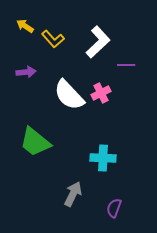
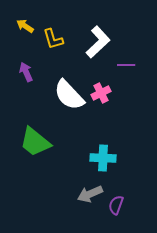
yellow L-shape: rotated 25 degrees clockwise
purple arrow: rotated 108 degrees counterclockwise
gray arrow: moved 17 px right; rotated 140 degrees counterclockwise
purple semicircle: moved 2 px right, 3 px up
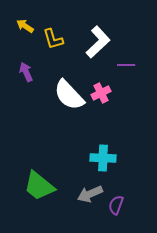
green trapezoid: moved 4 px right, 44 px down
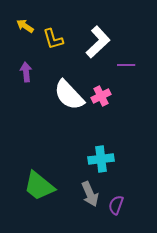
purple arrow: rotated 18 degrees clockwise
pink cross: moved 3 px down
cyan cross: moved 2 px left, 1 px down; rotated 10 degrees counterclockwise
gray arrow: rotated 90 degrees counterclockwise
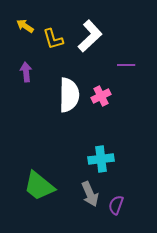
white L-shape: moved 8 px left, 6 px up
white semicircle: rotated 136 degrees counterclockwise
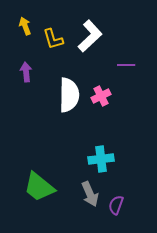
yellow arrow: rotated 36 degrees clockwise
green trapezoid: moved 1 px down
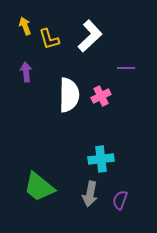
yellow L-shape: moved 4 px left
purple line: moved 3 px down
gray arrow: rotated 35 degrees clockwise
purple semicircle: moved 4 px right, 5 px up
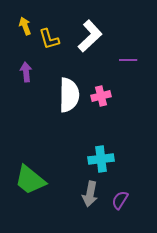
purple line: moved 2 px right, 8 px up
pink cross: rotated 12 degrees clockwise
green trapezoid: moved 9 px left, 7 px up
purple semicircle: rotated 12 degrees clockwise
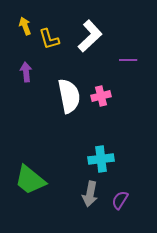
white semicircle: moved 1 px down; rotated 12 degrees counterclockwise
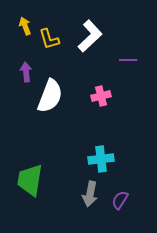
white semicircle: moved 19 px left; rotated 32 degrees clockwise
green trapezoid: rotated 60 degrees clockwise
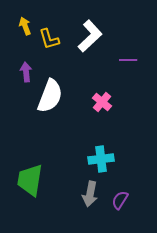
pink cross: moved 1 px right, 6 px down; rotated 36 degrees counterclockwise
